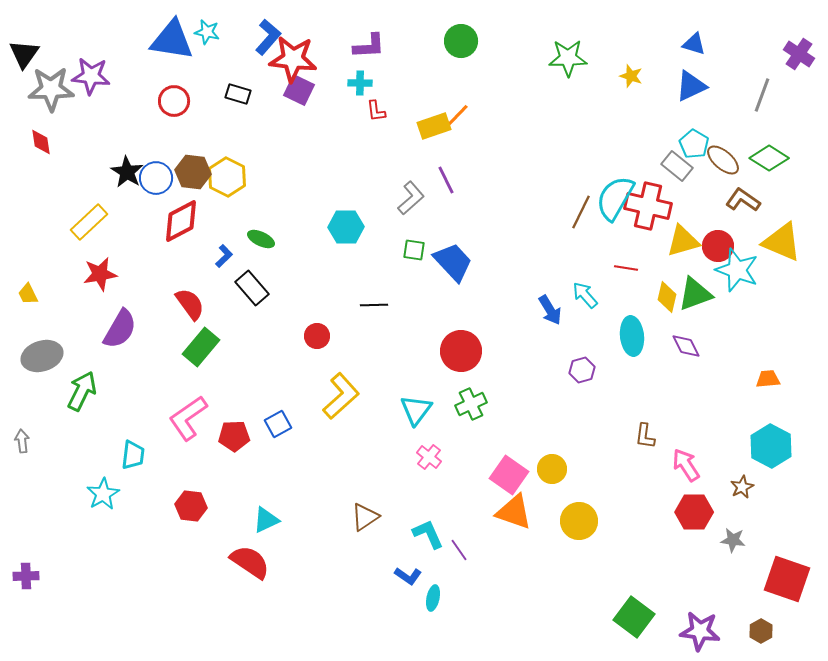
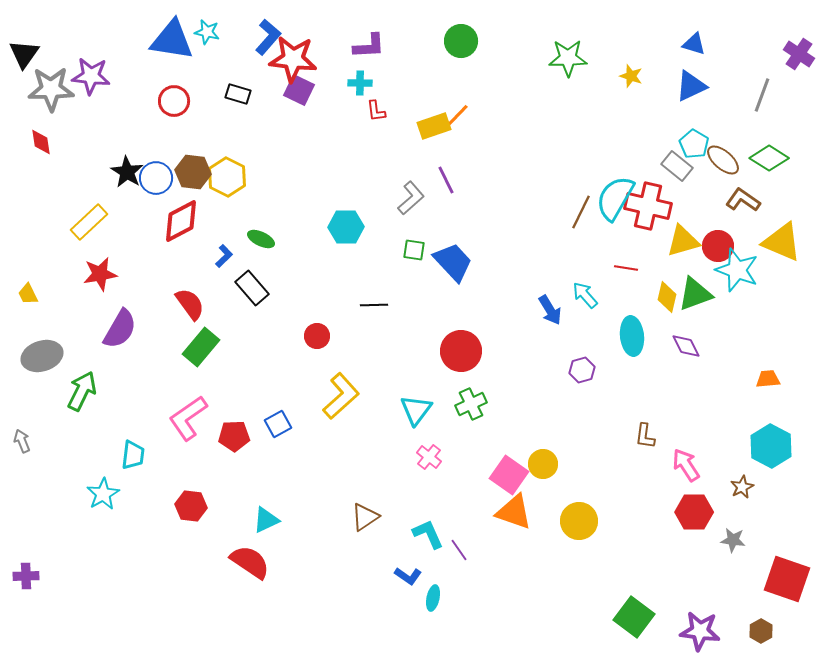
gray arrow at (22, 441): rotated 15 degrees counterclockwise
yellow circle at (552, 469): moved 9 px left, 5 px up
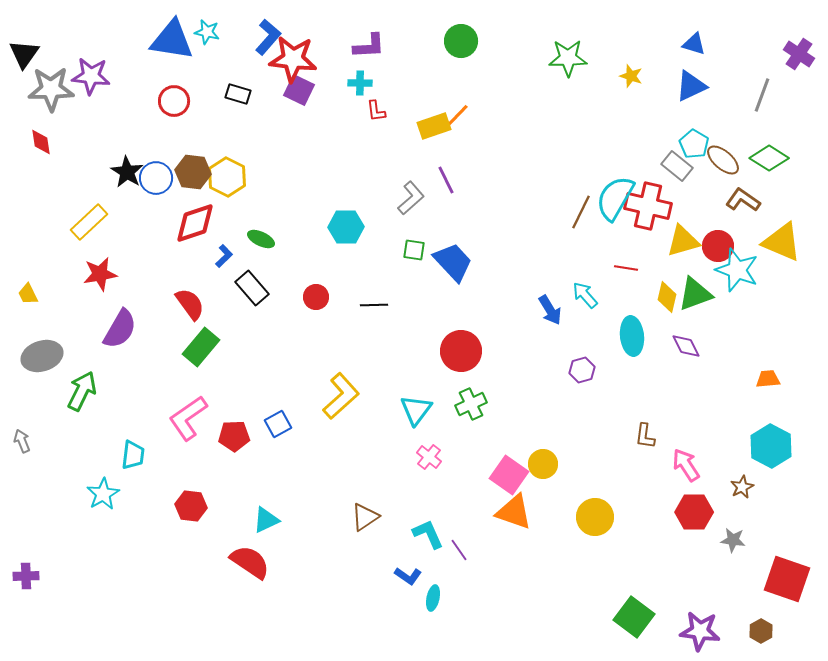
red diamond at (181, 221): moved 14 px right, 2 px down; rotated 9 degrees clockwise
red circle at (317, 336): moved 1 px left, 39 px up
yellow circle at (579, 521): moved 16 px right, 4 px up
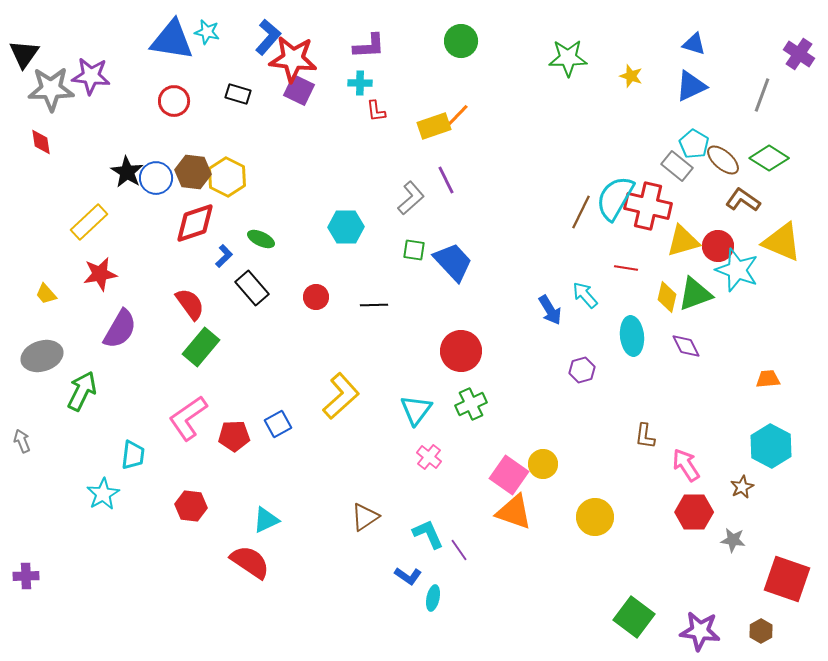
yellow trapezoid at (28, 294): moved 18 px right; rotated 15 degrees counterclockwise
